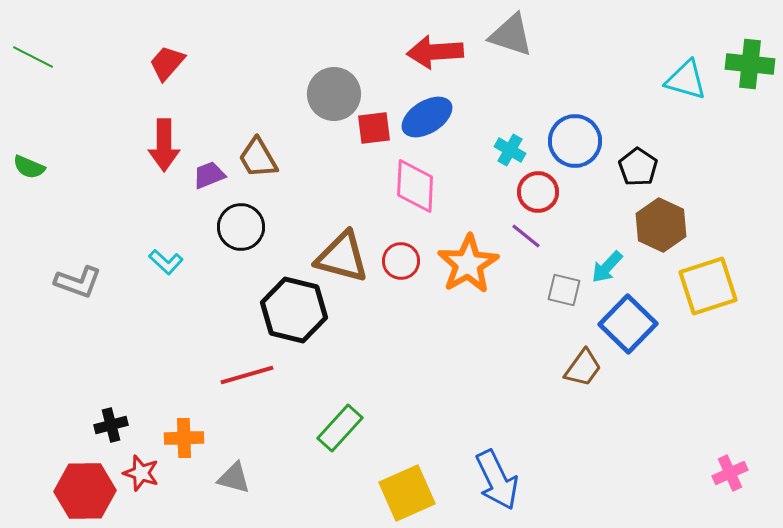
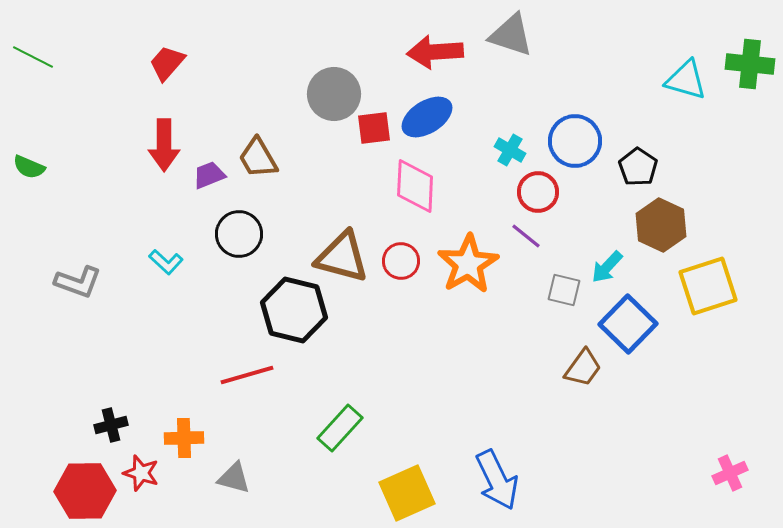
black circle at (241, 227): moved 2 px left, 7 px down
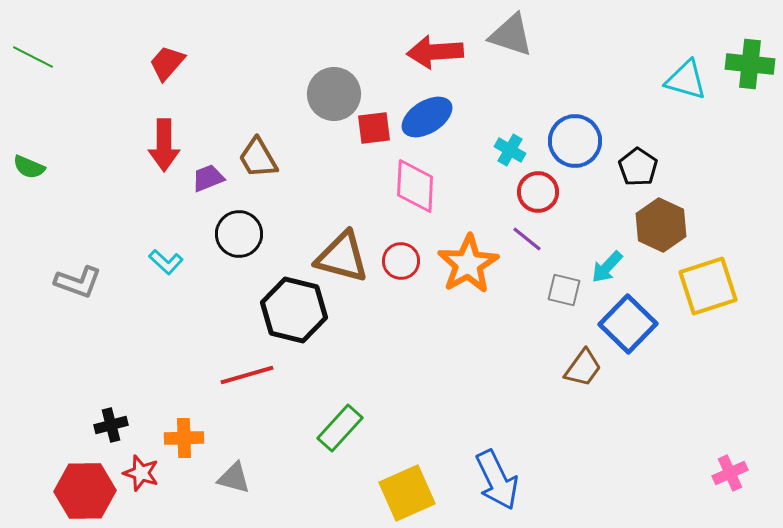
purple trapezoid at (209, 175): moved 1 px left, 3 px down
purple line at (526, 236): moved 1 px right, 3 px down
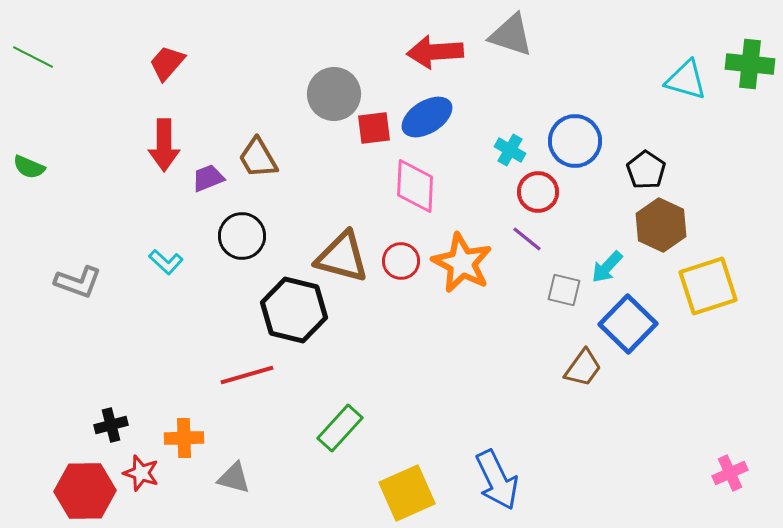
black pentagon at (638, 167): moved 8 px right, 3 px down
black circle at (239, 234): moved 3 px right, 2 px down
orange star at (468, 264): moved 6 px left, 1 px up; rotated 14 degrees counterclockwise
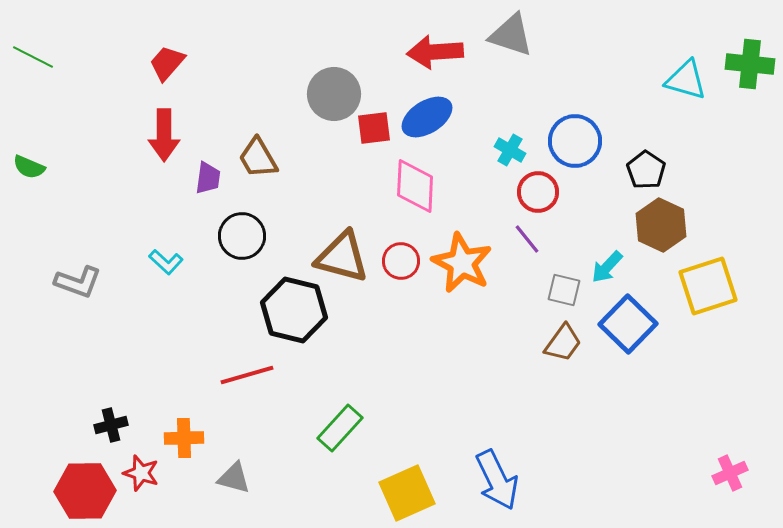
red arrow at (164, 145): moved 10 px up
purple trapezoid at (208, 178): rotated 120 degrees clockwise
purple line at (527, 239): rotated 12 degrees clockwise
brown trapezoid at (583, 368): moved 20 px left, 25 px up
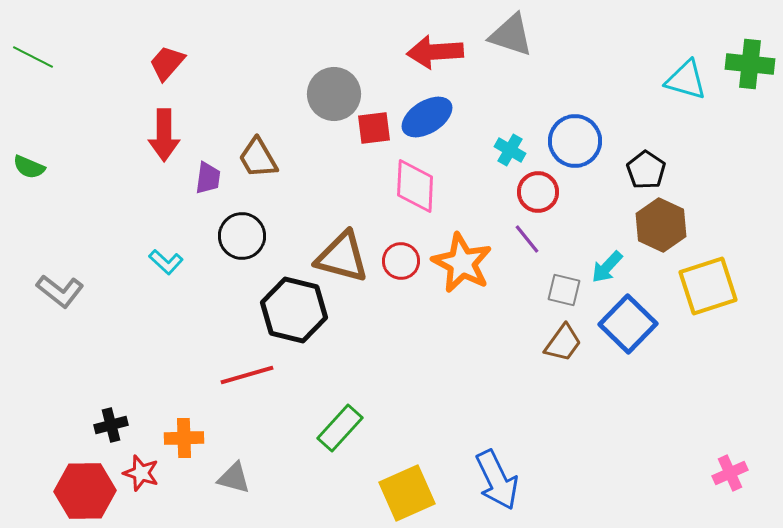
gray L-shape at (78, 282): moved 18 px left, 9 px down; rotated 18 degrees clockwise
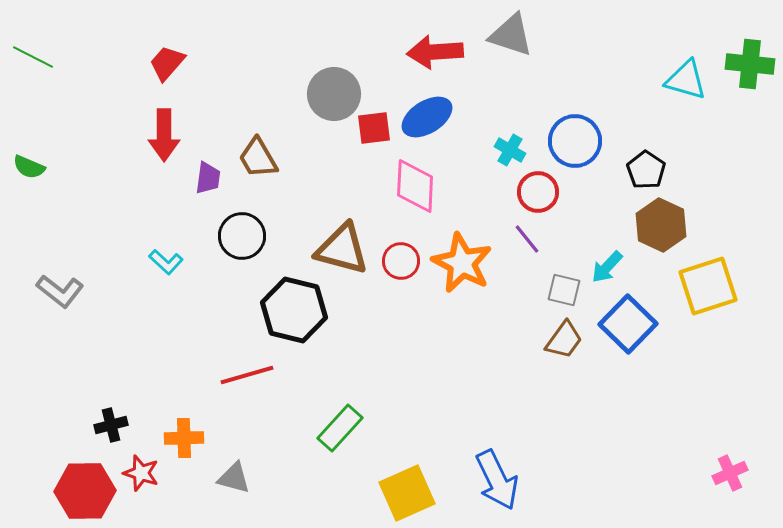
brown triangle at (342, 257): moved 8 px up
brown trapezoid at (563, 343): moved 1 px right, 3 px up
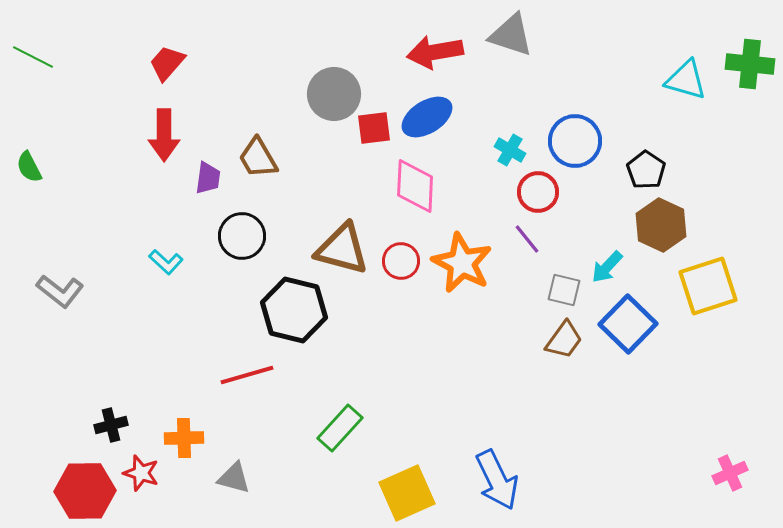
red arrow at (435, 52): rotated 6 degrees counterclockwise
green semicircle at (29, 167): rotated 40 degrees clockwise
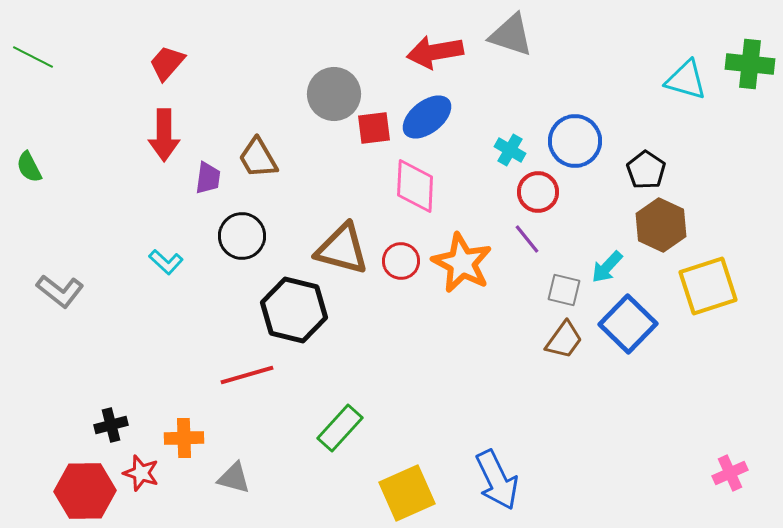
blue ellipse at (427, 117): rotated 6 degrees counterclockwise
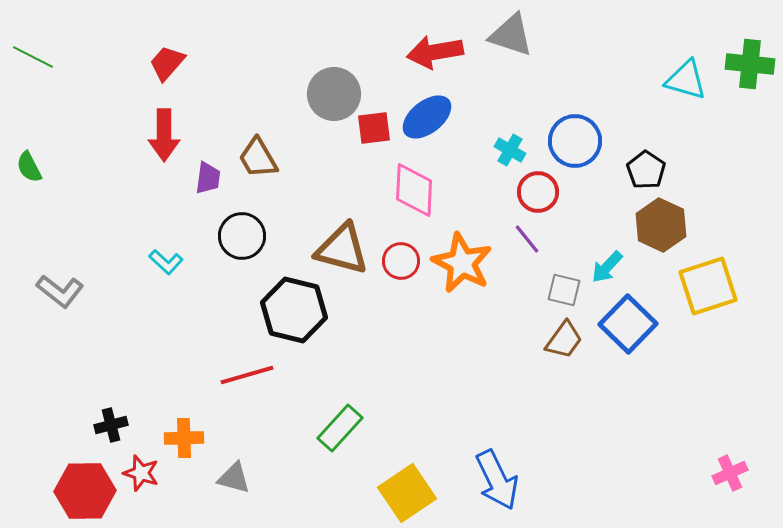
pink diamond at (415, 186): moved 1 px left, 4 px down
yellow square at (407, 493): rotated 10 degrees counterclockwise
